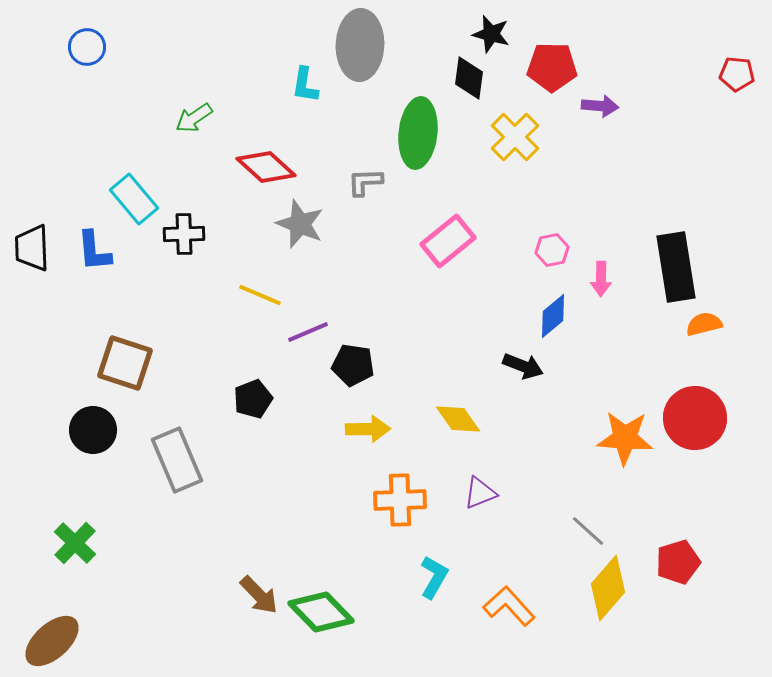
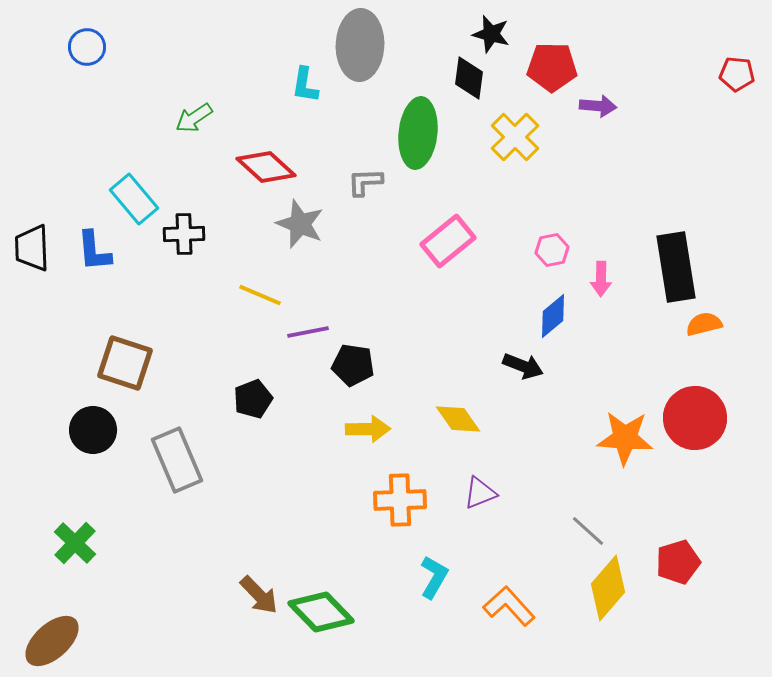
purple arrow at (600, 106): moved 2 px left
purple line at (308, 332): rotated 12 degrees clockwise
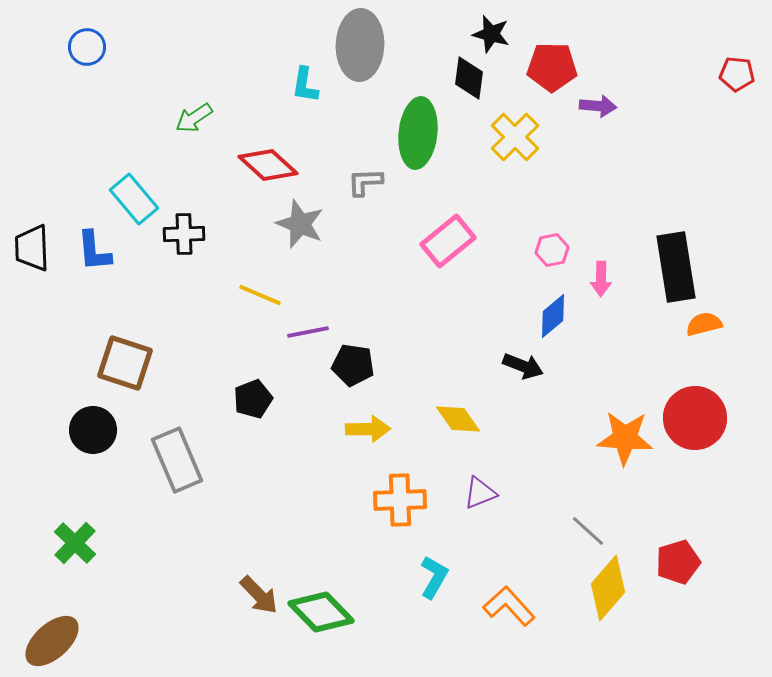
red diamond at (266, 167): moved 2 px right, 2 px up
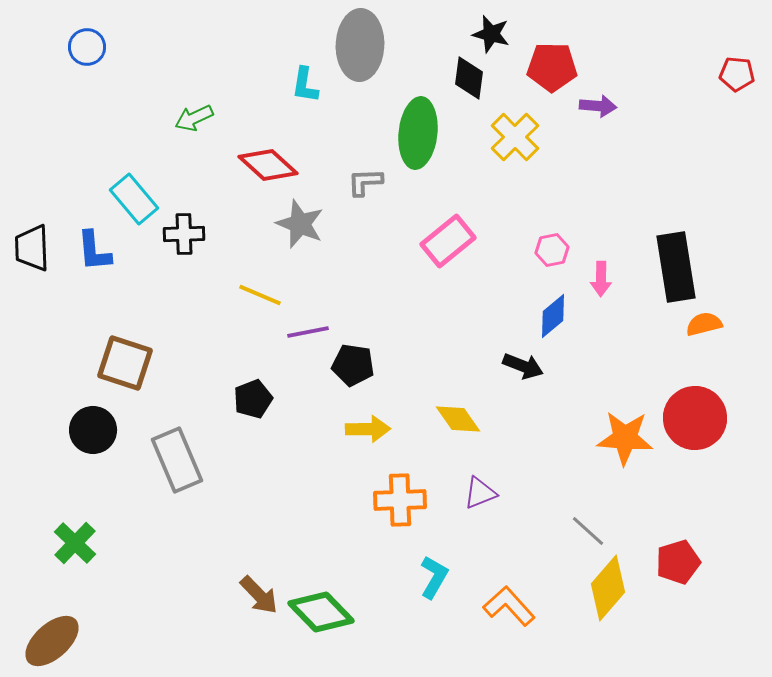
green arrow at (194, 118): rotated 9 degrees clockwise
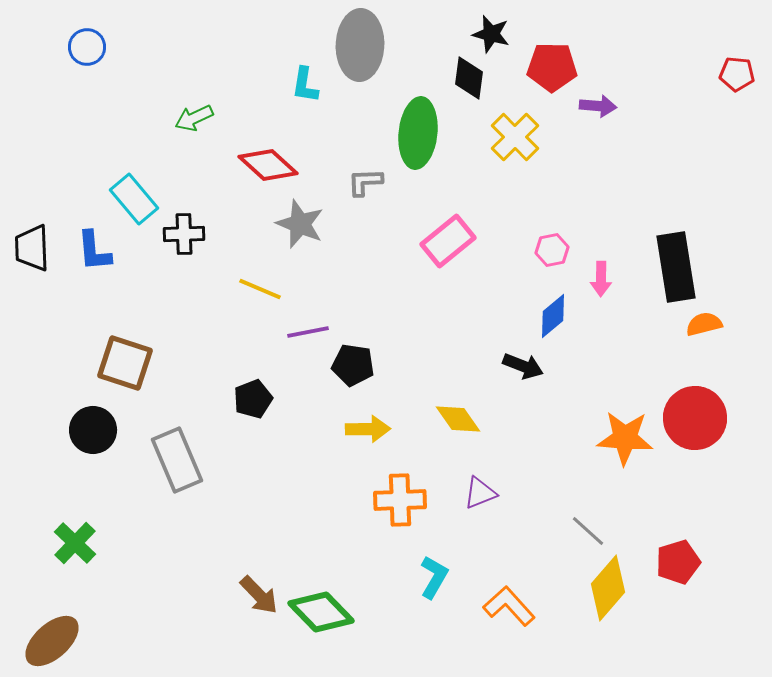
yellow line at (260, 295): moved 6 px up
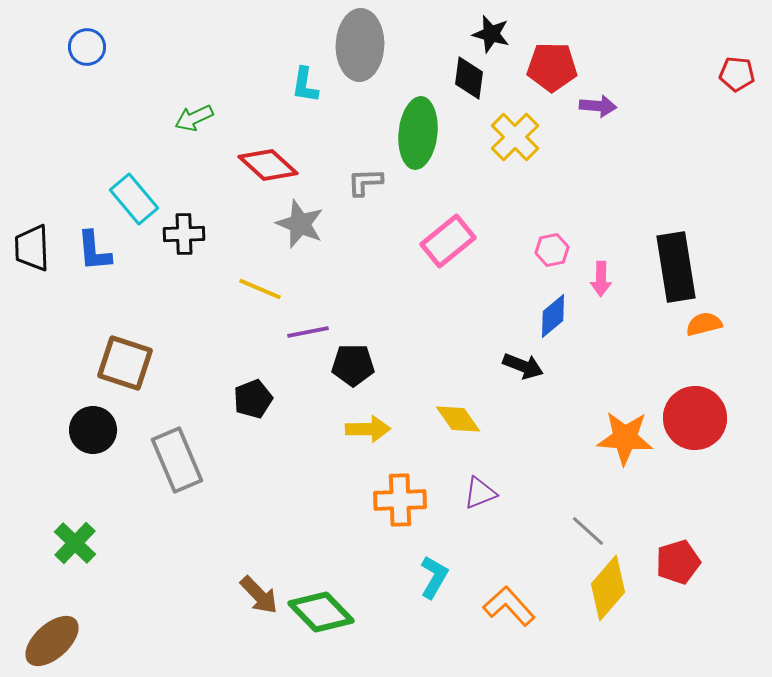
black pentagon at (353, 365): rotated 9 degrees counterclockwise
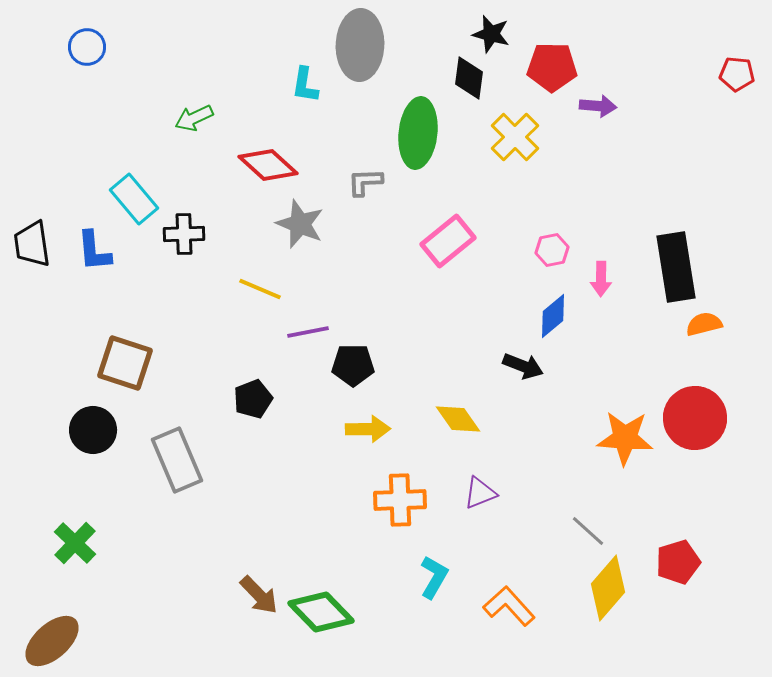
black trapezoid at (32, 248): moved 4 px up; rotated 6 degrees counterclockwise
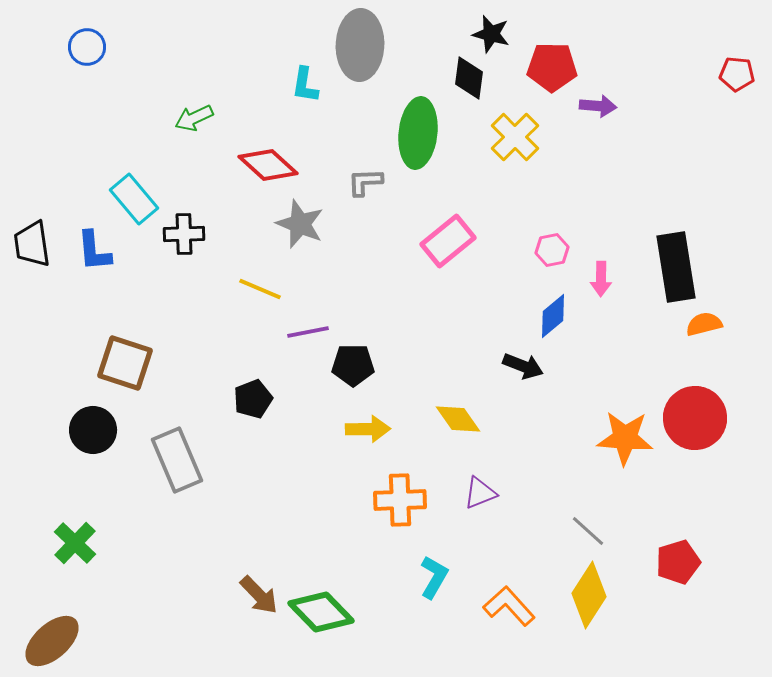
yellow diamond at (608, 588): moved 19 px left, 7 px down; rotated 8 degrees counterclockwise
